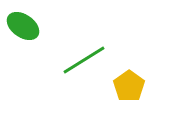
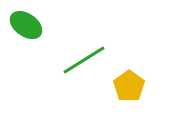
green ellipse: moved 3 px right, 1 px up
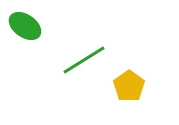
green ellipse: moved 1 px left, 1 px down
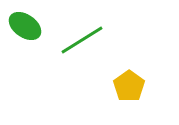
green line: moved 2 px left, 20 px up
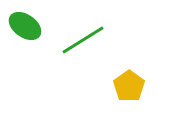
green line: moved 1 px right
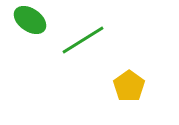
green ellipse: moved 5 px right, 6 px up
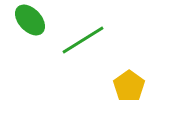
green ellipse: rotated 12 degrees clockwise
